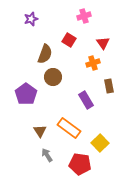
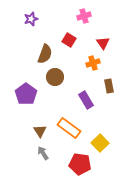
brown circle: moved 2 px right
gray arrow: moved 4 px left, 2 px up
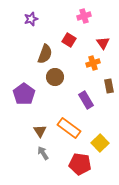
purple pentagon: moved 2 px left
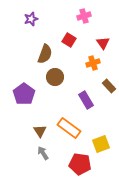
brown rectangle: rotated 32 degrees counterclockwise
yellow square: moved 1 px right, 1 px down; rotated 24 degrees clockwise
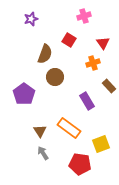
purple rectangle: moved 1 px right, 1 px down
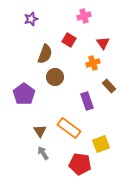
purple rectangle: rotated 12 degrees clockwise
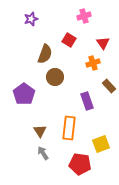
orange rectangle: rotated 60 degrees clockwise
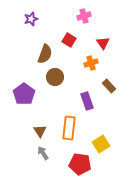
orange cross: moved 2 px left
yellow square: rotated 12 degrees counterclockwise
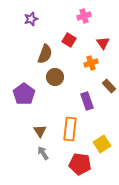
orange rectangle: moved 1 px right, 1 px down
yellow square: moved 1 px right
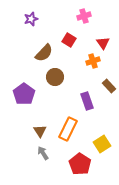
brown semicircle: moved 1 px left, 1 px up; rotated 24 degrees clockwise
orange cross: moved 2 px right, 2 px up
orange rectangle: moved 2 px left; rotated 20 degrees clockwise
red pentagon: rotated 25 degrees clockwise
